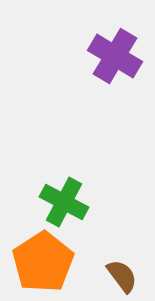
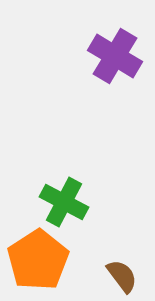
orange pentagon: moved 5 px left, 2 px up
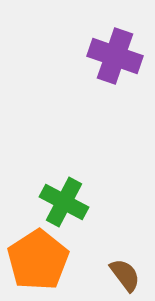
purple cross: rotated 12 degrees counterclockwise
brown semicircle: moved 3 px right, 1 px up
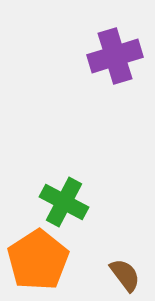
purple cross: rotated 36 degrees counterclockwise
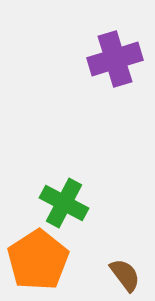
purple cross: moved 3 px down
green cross: moved 1 px down
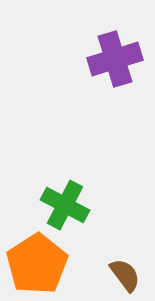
green cross: moved 1 px right, 2 px down
orange pentagon: moved 1 px left, 4 px down
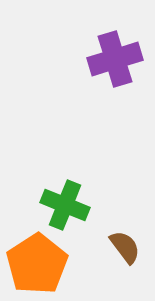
green cross: rotated 6 degrees counterclockwise
brown semicircle: moved 28 px up
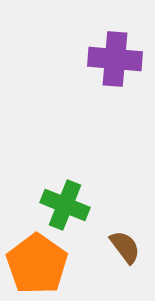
purple cross: rotated 22 degrees clockwise
orange pentagon: rotated 4 degrees counterclockwise
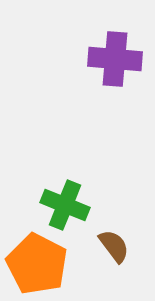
brown semicircle: moved 11 px left, 1 px up
orange pentagon: rotated 8 degrees counterclockwise
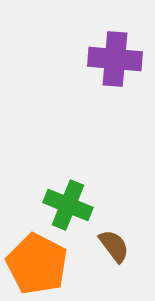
green cross: moved 3 px right
